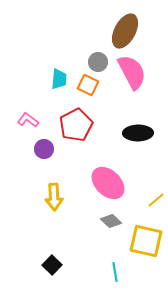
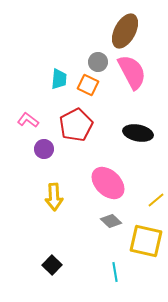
black ellipse: rotated 12 degrees clockwise
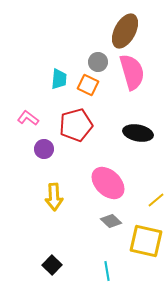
pink semicircle: rotated 12 degrees clockwise
pink L-shape: moved 2 px up
red pentagon: rotated 12 degrees clockwise
cyan line: moved 8 px left, 1 px up
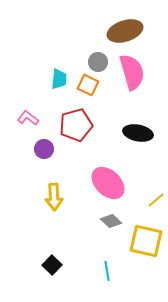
brown ellipse: rotated 44 degrees clockwise
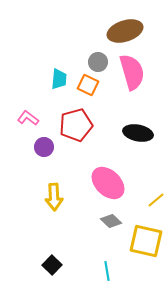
purple circle: moved 2 px up
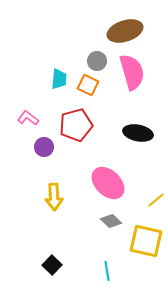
gray circle: moved 1 px left, 1 px up
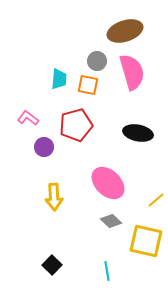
orange square: rotated 15 degrees counterclockwise
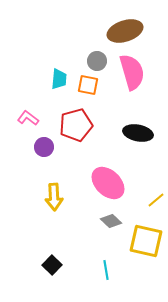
cyan line: moved 1 px left, 1 px up
